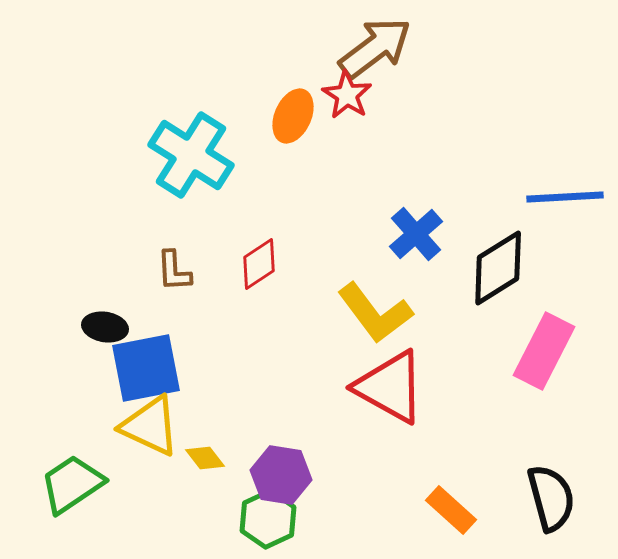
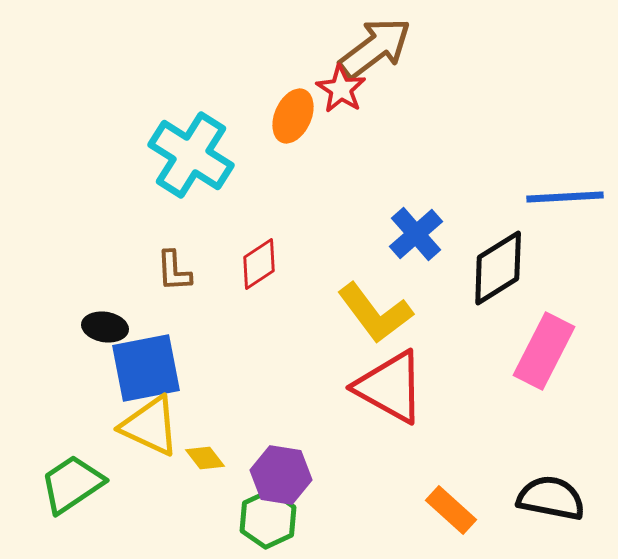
red star: moved 6 px left, 6 px up
black semicircle: rotated 64 degrees counterclockwise
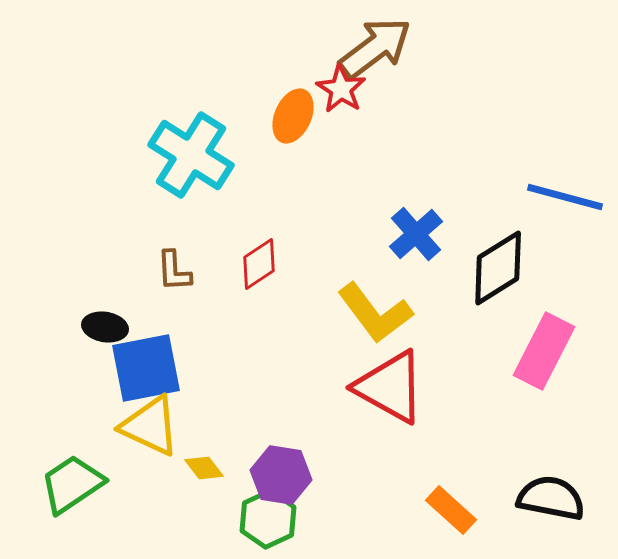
blue line: rotated 18 degrees clockwise
yellow diamond: moved 1 px left, 10 px down
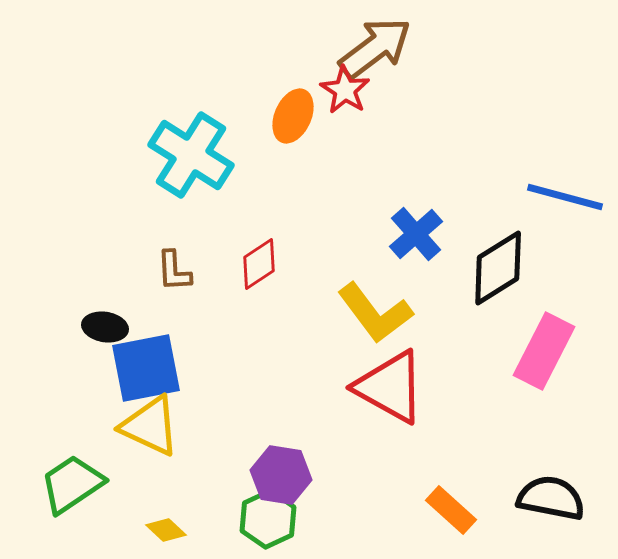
red star: moved 4 px right, 1 px down
yellow diamond: moved 38 px left, 62 px down; rotated 9 degrees counterclockwise
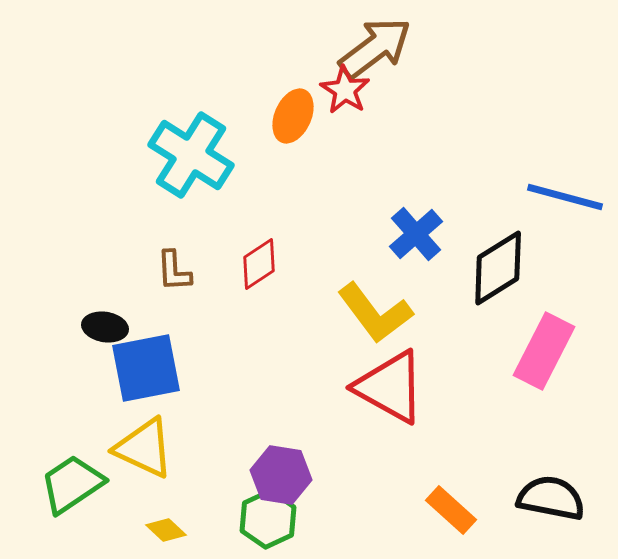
yellow triangle: moved 6 px left, 22 px down
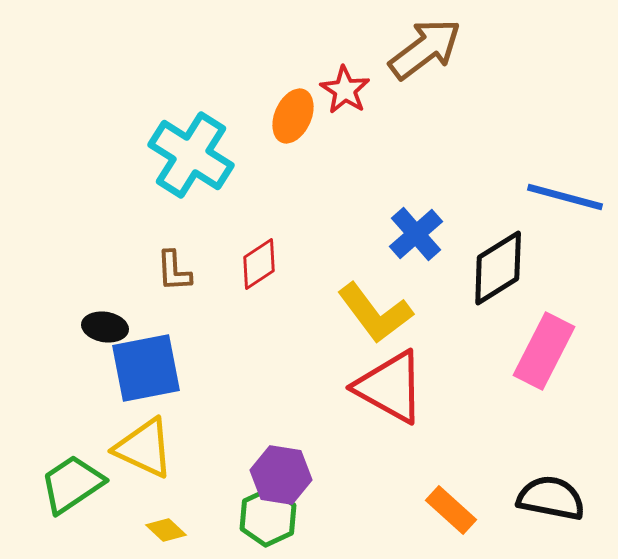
brown arrow: moved 50 px right, 1 px down
green hexagon: moved 2 px up
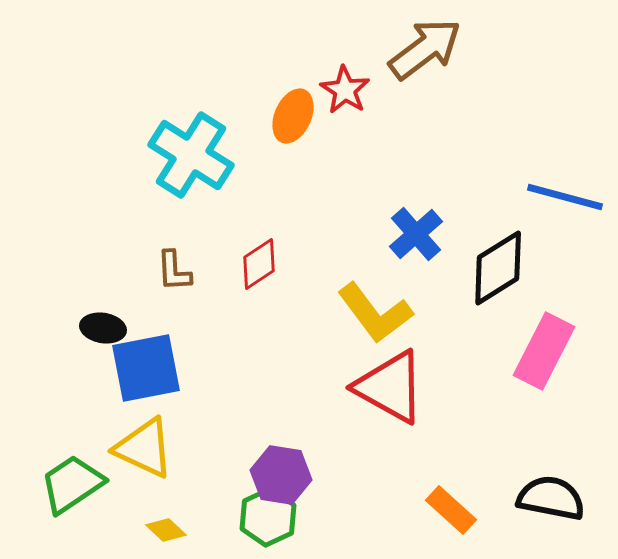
black ellipse: moved 2 px left, 1 px down
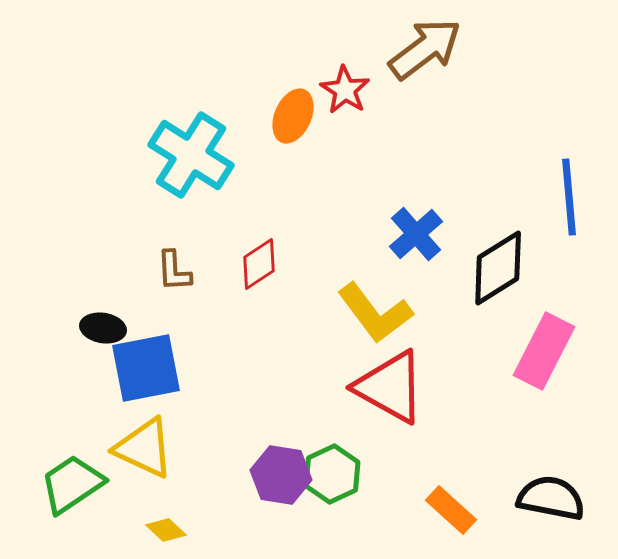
blue line: moved 4 px right; rotated 70 degrees clockwise
green hexagon: moved 64 px right, 43 px up
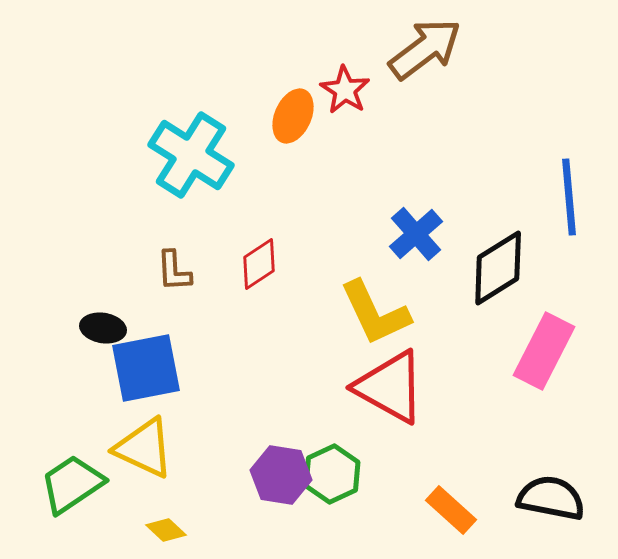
yellow L-shape: rotated 12 degrees clockwise
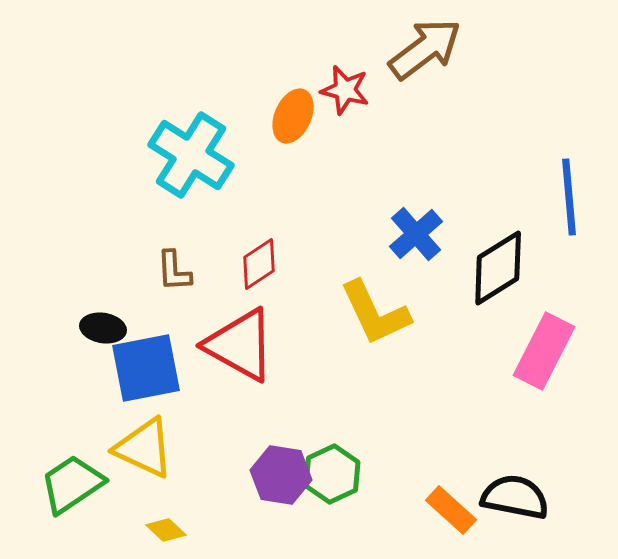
red star: rotated 18 degrees counterclockwise
red triangle: moved 150 px left, 42 px up
black semicircle: moved 36 px left, 1 px up
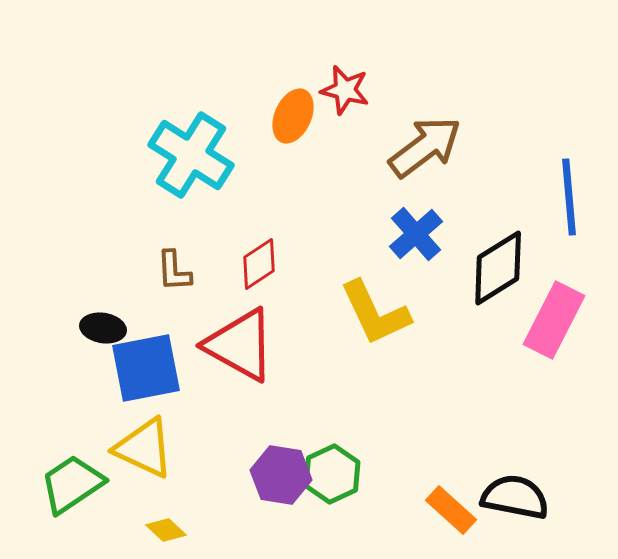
brown arrow: moved 98 px down
pink rectangle: moved 10 px right, 31 px up
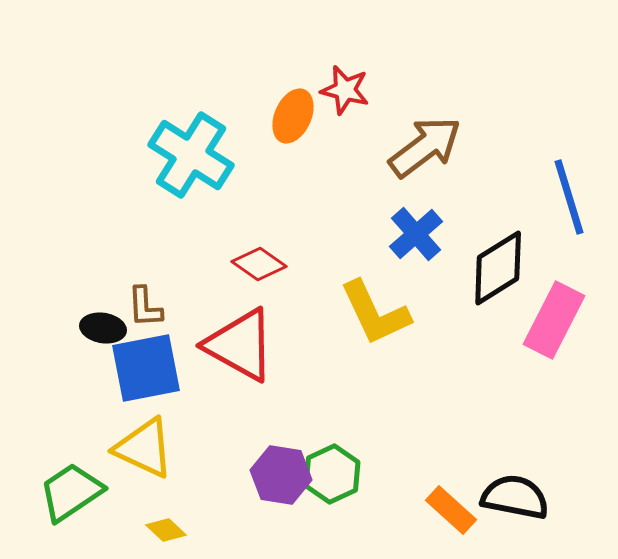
blue line: rotated 12 degrees counterclockwise
red diamond: rotated 68 degrees clockwise
brown L-shape: moved 29 px left, 36 px down
green trapezoid: moved 1 px left, 8 px down
